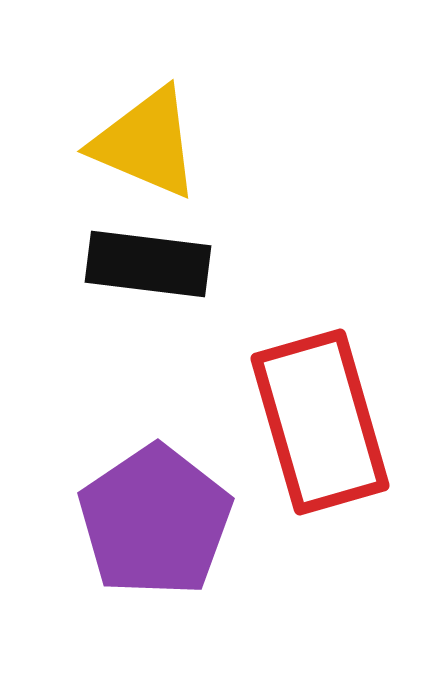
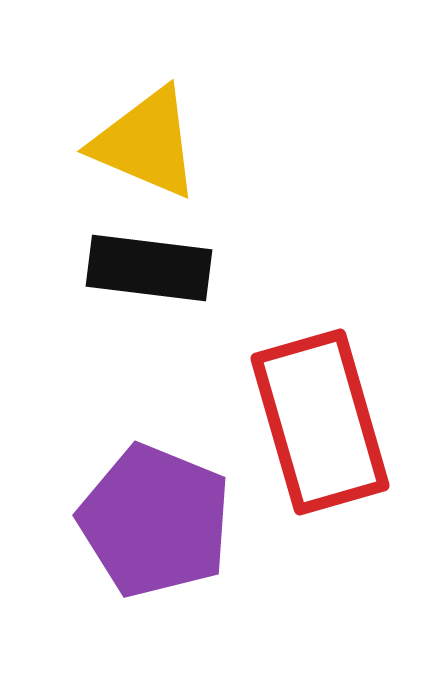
black rectangle: moved 1 px right, 4 px down
purple pentagon: rotated 16 degrees counterclockwise
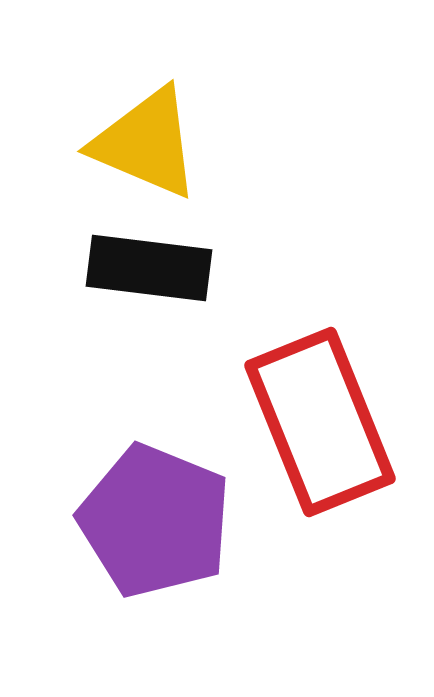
red rectangle: rotated 6 degrees counterclockwise
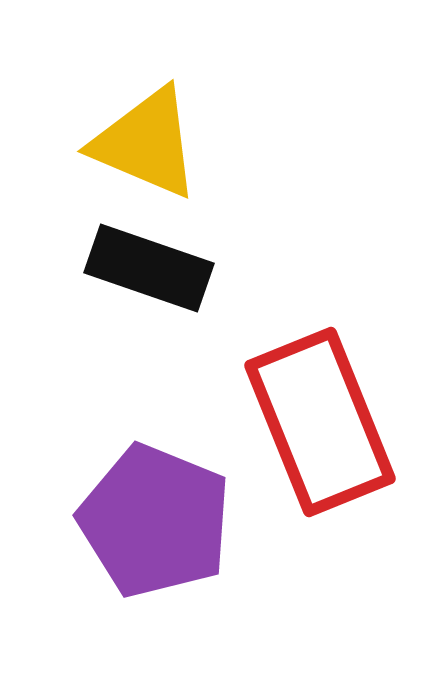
black rectangle: rotated 12 degrees clockwise
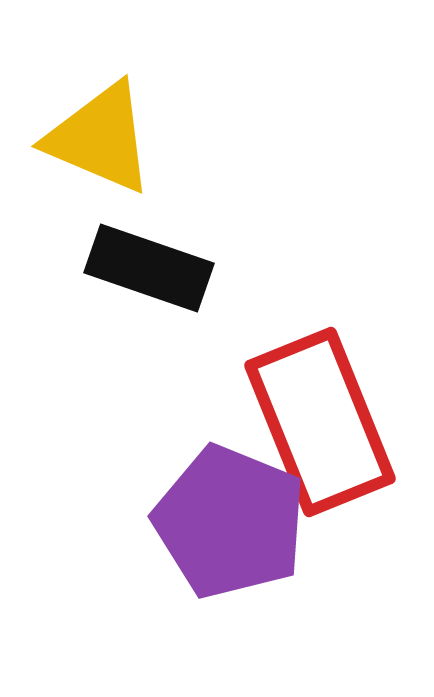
yellow triangle: moved 46 px left, 5 px up
purple pentagon: moved 75 px right, 1 px down
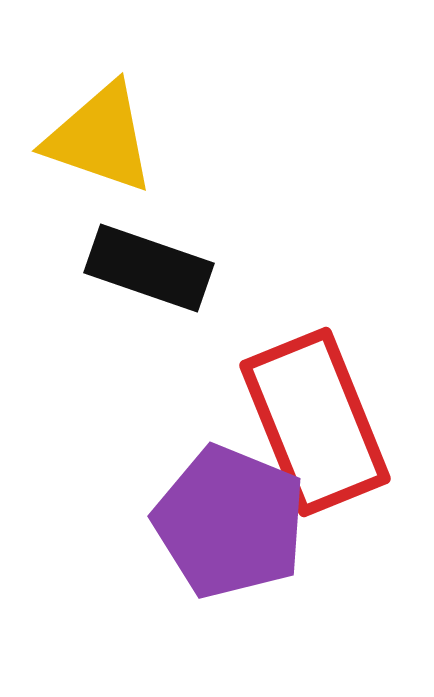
yellow triangle: rotated 4 degrees counterclockwise
red rectangle: moved 5 px left
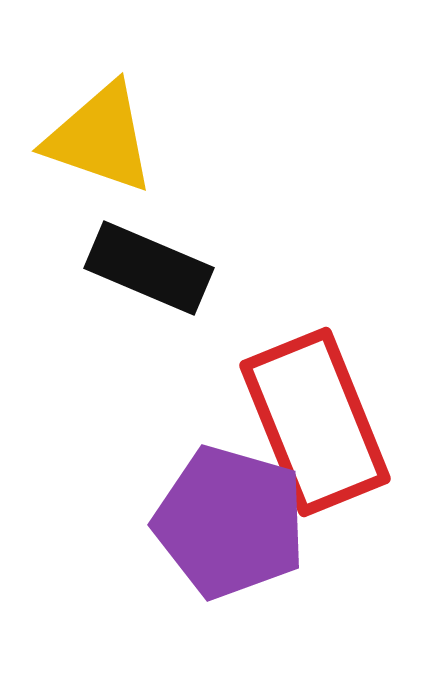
black rectangle: rotated 4 degrees clockwise
purple pentagon: rotated 6 degrees counterclockwise
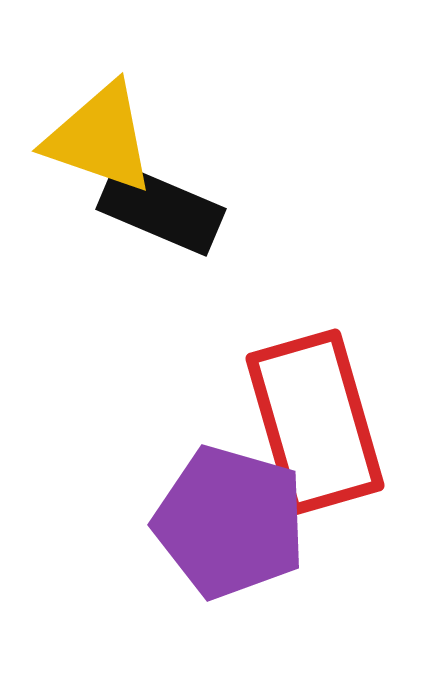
black rectangle: moved 12 px right, 59 px up
red rectangle: rotated 6 degrees clockwise
